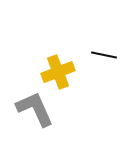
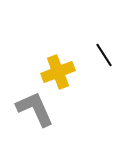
black line: rotated 45 degrees clockwise
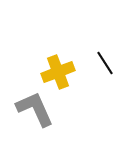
black line: moved 1 px right, 8 px down
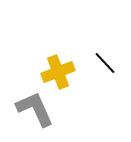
black line: rotated 10 degrees counterclockwise
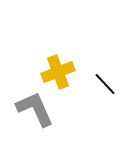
black line: moved 21 px down
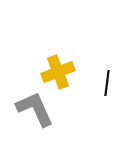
black line: moved 2 px right, 1 px up; rotated 50 degrees clockwise
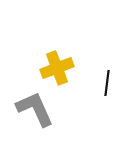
yellow cross: moved 1 px left, 4 px up
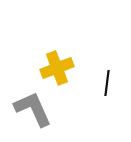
gray L-shape: moved 2 px left
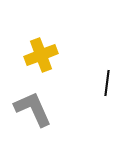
yellow cross: moved 16 px left, 13 px up
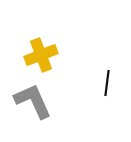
gray L-shape: moved 8 px up
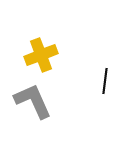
black line: moved 2 px left, 2 px up
